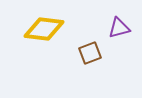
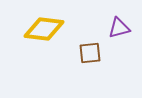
brown square: rotated 15 degrees clockwise
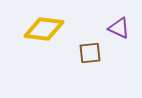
purple triangle: rotated 40 degrees clockwise
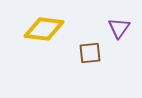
purple triangle: rotated 40 degrees clockwise
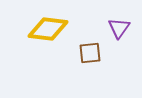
yellow diamond: moved 4 px right
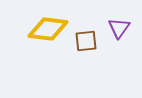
brown square: moved 4 px left, 12 px up
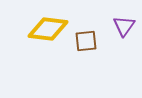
purple triangle: moved 5 px right, 2 px up
